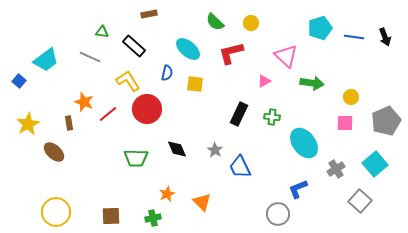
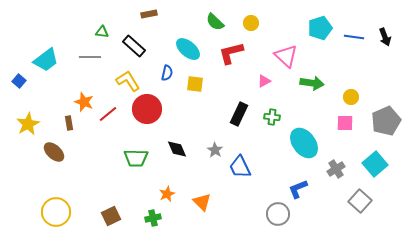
gray line at (90, 57): rotated 25 degrees counterclockwise
brown square at (111, 216): rotated 24 degrees counterclockwise
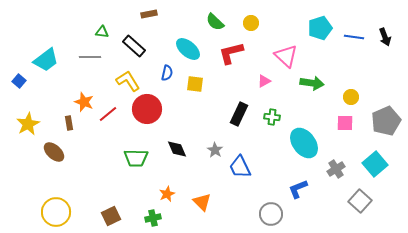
gray circle at (278, 214): moved 7 px left
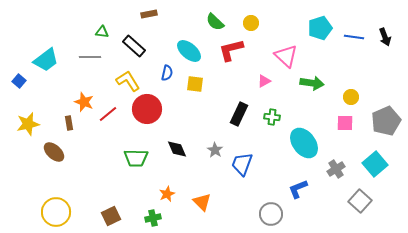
cyan ellipse at (188, 49): moved 1 px right, 2 px down
red L-shape at (231, 53): moved 3 px up
yellow star at (28, 124): rotated 15 degrees clockwise
blue trapezoid at (240, 167): moved 2 px right, 3 px up; rotated 45 degrees clockwise
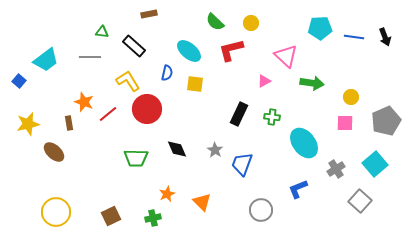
cyan pentagon at (320, 28): rotated 15 degrees clockwise
gray circle at (271, 214): moved 10 px left, 4 px up
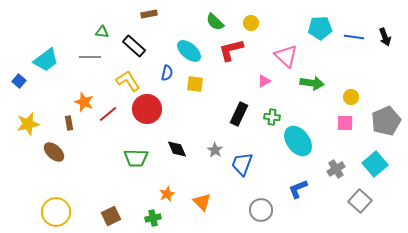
cyan ellipse at (304, 143): moved 6 px left, 2 px up
